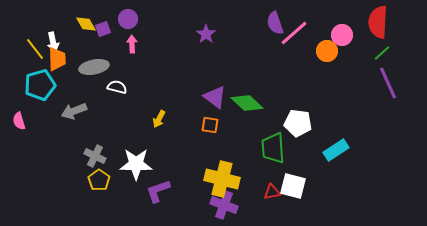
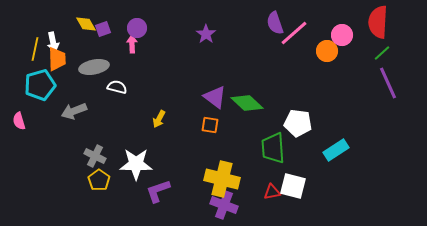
purple circle: moved 9 px right, 9 px down
yellow line: rotated 50 degrees clockwise
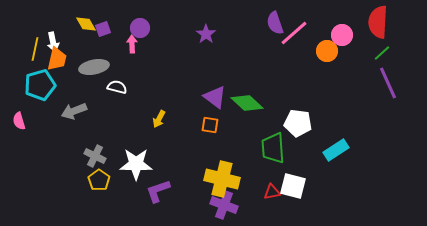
purple circle: moved 3 px right
orange trapezoid: rotated 15 degrees clockwise
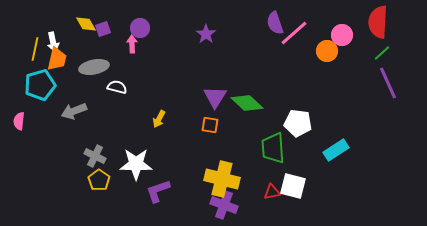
purple triangle: rotated 25 degrees clockwise
pink semicircle: rotated 24 degrees clockwise
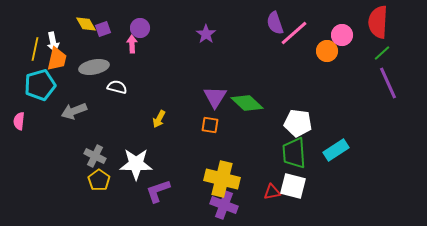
green trapezoid: moved 21 px right, 5 px down
